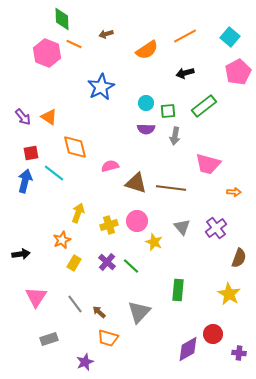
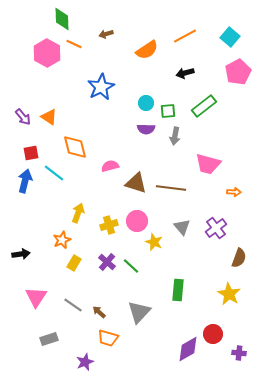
pink hexagon at (47, 53): rotated 8 degrees clockwise
gray line at (75, 304): moved 2 px left, 1 px down; rotated 18 degrees counterclockwise
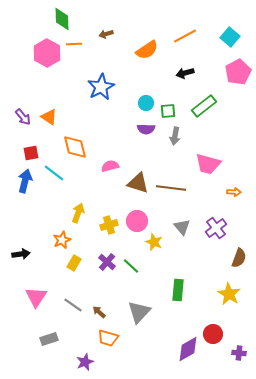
orange line at (74, 44): rotated 28 degrees counterclockwise
brown triangle at (136, 183): moved 2 px right
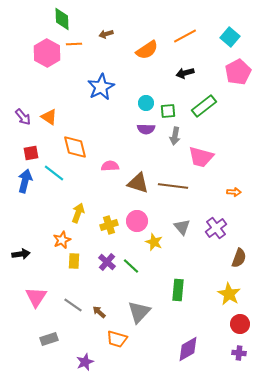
pink trapezoid at (208, 164): moved 7 px left, 7 px up
pink semicircle at (110, 166): rotated 12 degrees clockwise
brown line at (171, 188): moved 2 px right, 2 px up
yellow rectangle at (74, 263): moved 2 px up; rotated 28 degrees counterclockwise
red circle at (213, 334): moved 27 px right, 10 px up
orange trapezoid at (108, 338): moved 9 px right, 1 px down
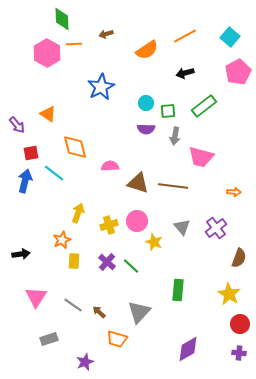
purple arrow at (23, 117): moved 6 px left, 8 px down
orange triangle at (49, 117): moved 1 px left, 3 px up
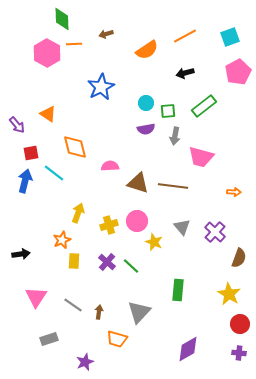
cyan square at (230, 37): rotated 30 degrees clockwise
purple semicircle at (146, 129): rotated 12 degrees counterclockwise
purple cross at (216, 228): moved 1 px left, 4 px down; rotated 10 degrees counterclockwise
brown arrow at (99, 312): rotated 56 degrees clockwise
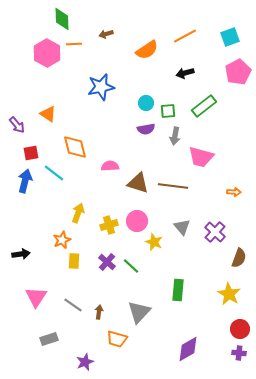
blue star at (101, 87): rotated 16 degrees clockwise
red circle at (240, 324): moved 5 px down
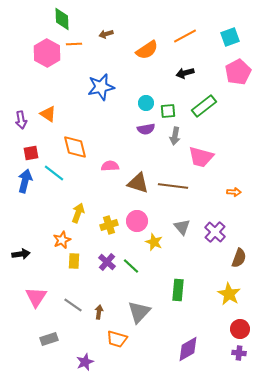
purple arrow at (17, 125): moved 4 px right, 5 px up; rotated 30 degrees clockwise
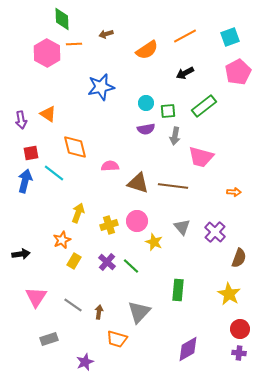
black arrow at (185, 73): rotated 12 degrees counterclockwise
yellow rectangle at (74, 261): rotated 28 degrees clockwise
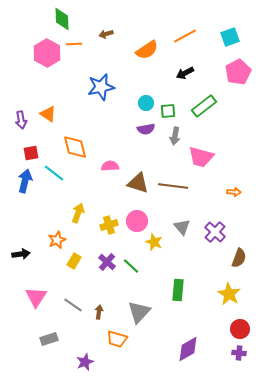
orange star at (62, 240): moved 5 px left
